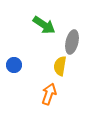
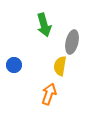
green arrow: rotated 40 degrees clockwise
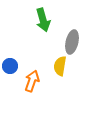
green arrow: moved 1 px left, 5 px up
blue circle: moved 4 px left, 1 px down
orange arrow: moved 17 px left, 13 px up
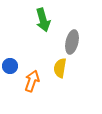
yellow semicircle: moved 2 px down
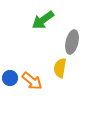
green arrow: rotated 70 degrees clockwise
blue circle: moved 12 px down
orange arrow: rotated 110 degrees clockwise
